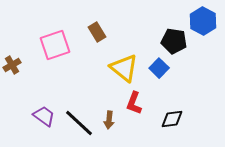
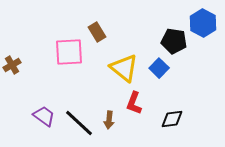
blue hexagon: moved 2 px down
pink square: moved 14 px right, 7 px down; rotated 16 degrees clockwise
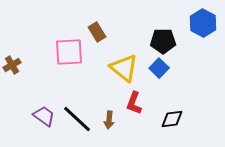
black pentagon: moved 11 px left; rotated 10 degrees counterclockwise
black line: moved 2 px left, 4 px up
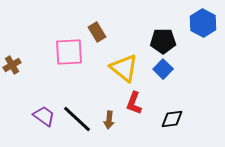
blue square: moved 4 px right, 1 px down
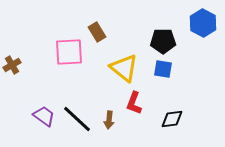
blue square: rotated 36 degrees counterclockwise
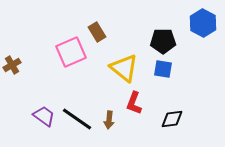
pink square: moved 2 px right; rotated 20 degrees counterclockwise
black line: rotated 8 degrees counterclockwise
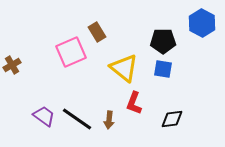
blue hexagon: moved 1 px left
